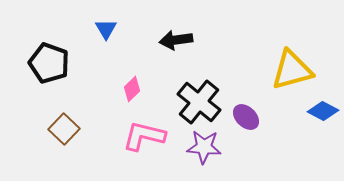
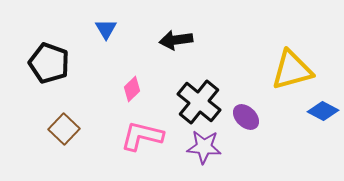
pink L-shape: moved 2 px left
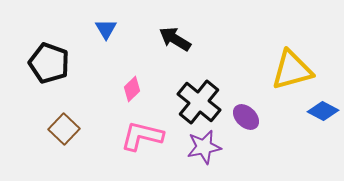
black arrow: moved 1 px left, 1 px up; rotated 40 degrees clockwise
purple star: rotated 16 degrees counterclockwise
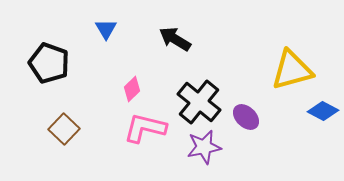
pink L-shape: moved 3 px right, 8 px up
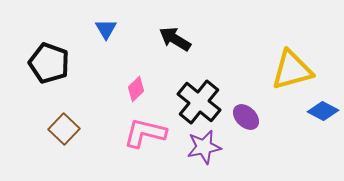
pink diamond: moved 4 px right
pink L-shape: moved 5 px down
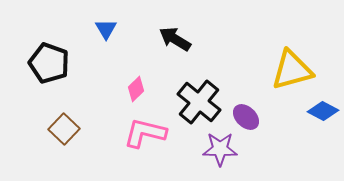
purple star: moved 16 px right, 2 px down; rotated 12 degrees clockwise
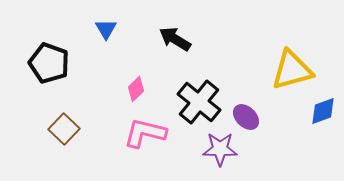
blue diamond: rotated 48 degrees counterclockwise
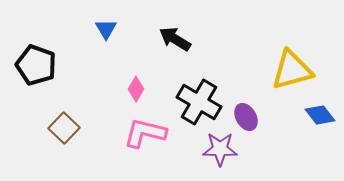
black pentagon: moved 13 px left, 2 px down
pink diamond: rotated 15 degrees counterclockwise
black cross: rotated 9 degrees counterclockwise
blue diamond: moved 3 px left, 4 px down; rotated 72 degrees clockwise
purple ellipse: rotated 16 degrees clockwise
brown square: moved 1 px up
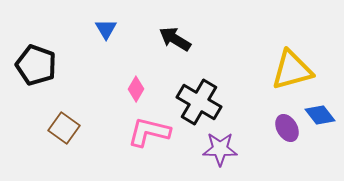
purple ellipse: moved 41 px right, 11 px down
brown square: rotated 8 degrees counterclockwise
pink L-shape: moved 4 px right, 1 px up
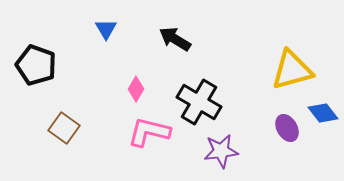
blue diamond: moved 3 px right, 2 px up
purple star: moved 1 px right, 2 px down; rotated 8 degrees counterclockwise
